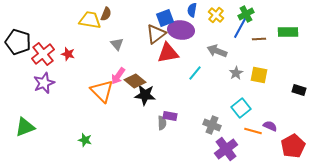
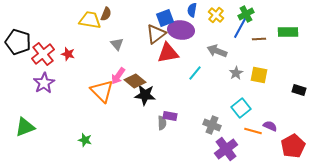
purple star: rotated 10 degrees counterclockwise
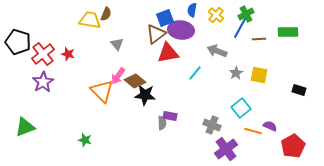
purple star: moved 1 px left, 1 px up
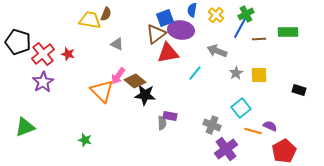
gray triangle: rotated 24 degrees counterclockwise
yellow square: rotated 12 degrees counterclockwise
red pentagon: moved 9 px left, 5 px down
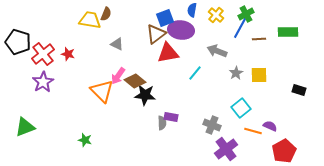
purple rectangle: moved 1 px right, 1 px down
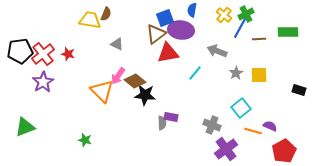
yellow cross: moved 8 px right
black pentagon: moved 2 px right, 9 px down; rotated 25 degrees counterclockwise
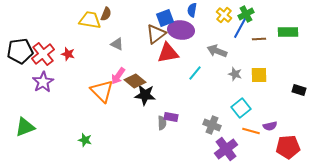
gray star: moved 1 px left, 1 px down; rotated 24 degrees counterclockwise
purple semicircle: rotated 144 degrees clockwise
orange line: moved 2 px left
red pentagon: moved 4 px right, 4 px up; rotated 25 degrees clockwise
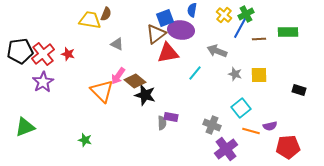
black star: rotated 10 degrees clockwise
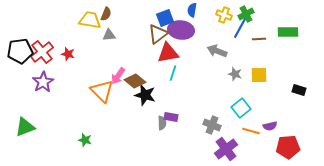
yellow cross: rotated 21 degrees counterclockwise
brown triangle: moved 2 px right
gray triangle: moved 8 px left, 9 px up; rotated 32 degrees counterclockwise
red cross: moved 1 px left, 2 px up
cyan line: moved 22 px left; rotated 21 degrees counterclockwise
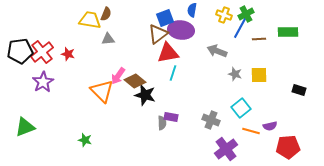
gray triangle: moved 1 px left, 4 px down
gray cross: moved 1 px left, 5 px up
